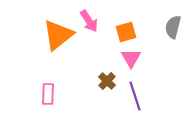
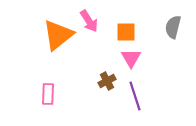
orange square: rotated 15 degrees clockwise
brown cross: rotated 18 degrees clockwise
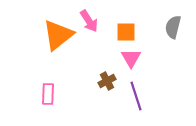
purple line: moved 1 px right
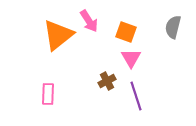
orange square: rotated 20 degrees clockwise
